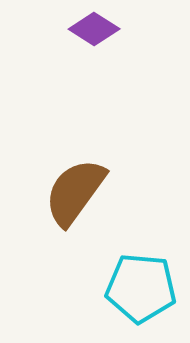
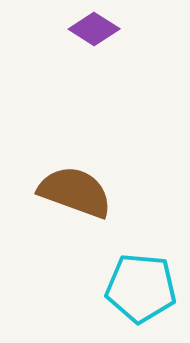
brown semicircle: rotated 74 degrees clockwise
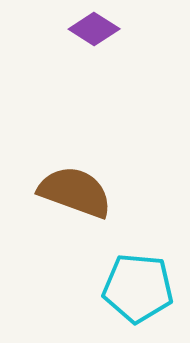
cyan pentagon: moved 3 px left
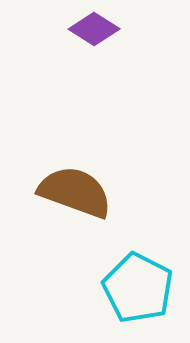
cyan pentagon: rotated 22 degrees clockwise
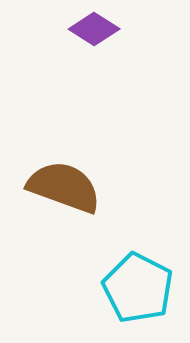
brown semicircle: moved 11 px left, 5 px up
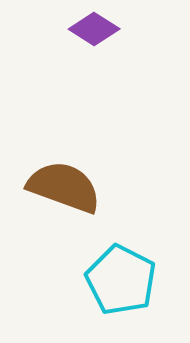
cyan pentagon: moved 17 px left, 8 px up
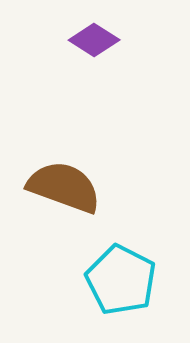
purple diamond: moved 11 px down
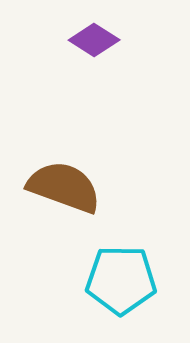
cyan pentagon: rotated 26 degrees counterclockwise
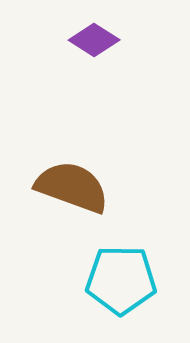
brown semicircle: moved 8 px right
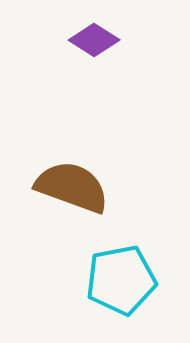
cyan pentagon: rotated 12 degrees counterclockwise
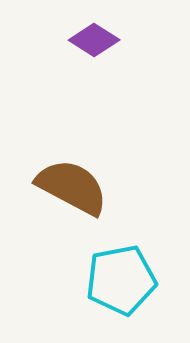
brown semicircle: rotated 8 degrees clockwise
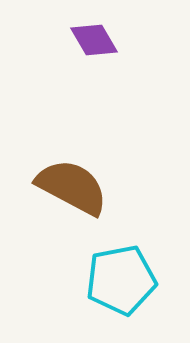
purple diamond: rotated 27 degrees clockwise
